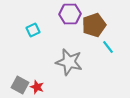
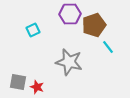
gray square: moved 2 px left, 3 px up; rotated 18 degrees counterclockwise
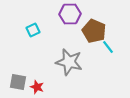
brown pentagon: moved 6 px down; rotated 30 degrees counterclockwise
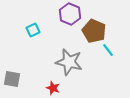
purple hexagon: rotated 25 degrees clockwise
cyan line: moved 3 px down
gray square: moved 6 px left, 3 px up
red star: moved 16 px right, 1 px down
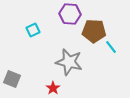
purple hexagon: rotated 20 degrees counterclockwise
brown pentagon: rotated 20 degrees counterclockwise
cyan line: moved 3 px right, 3 px up
gray square: rotated 12 degrees clockwise
red star: rotated 16 degrees clockwise
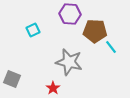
brown pentagon: moved 1 px right
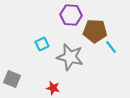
purple hexagon: moved 1 px right, 1 px down
cyan square: moved 9 px right, 14 px down
gray star: moved 1 px right, 5 px up
red star: rotated 24 degrees counterclockwise
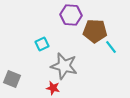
gray star: moved 6 px left, 9 px down
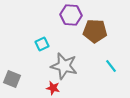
cyan line: moved 19 px down
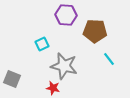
purple hexagon: moved 5 px left
cyan line: moved 2 px left, 7 px up
